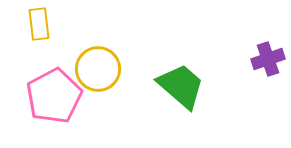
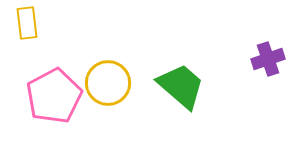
yellow rectangle: moved 12 px left, 1 px up
yellow circle: moved 10 px right, 14 px down
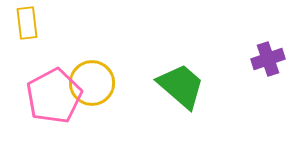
yellow circle: moved 16 px left
